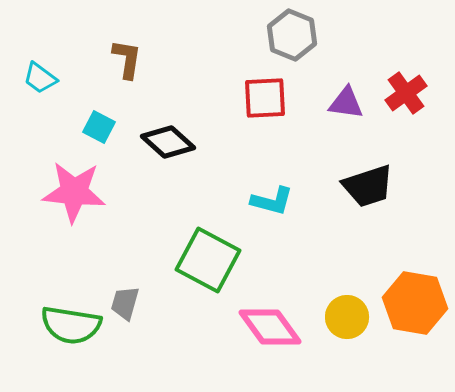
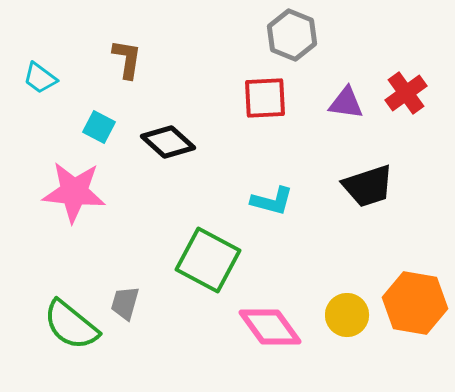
yellow circle: moved 2 px up
green semicircle: rotated 30 degrees clockwise
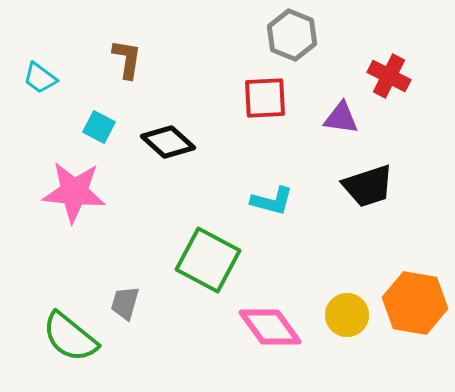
red cross: moved 17 px left, 17 px up; rotated 27 degrees counterclockwise
purple triangle: moved 5 px left, 15 px down
green semicircle: moved 1 px left, 12 px down
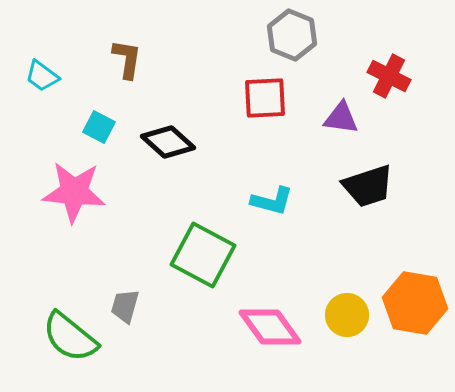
cyan trapezoid: moved 2 px right, 2 px up
green square: moved 5 px left, 5 px up
gray trapezoid: moved 3 px down
